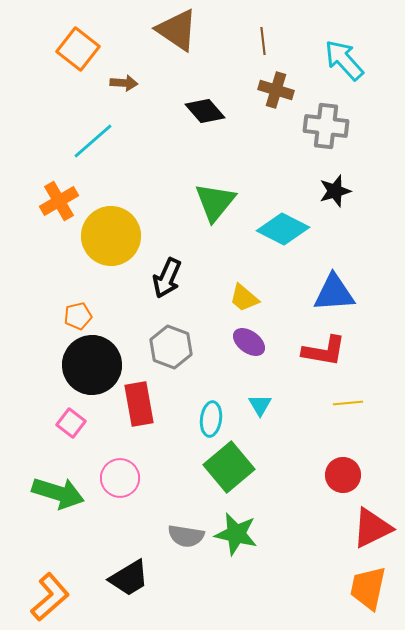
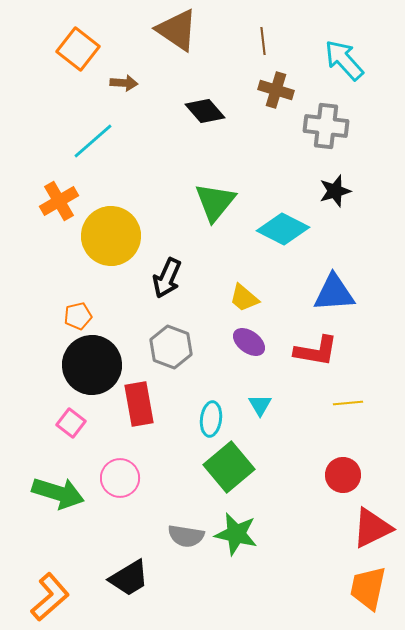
red L-shape: moved 8 px left
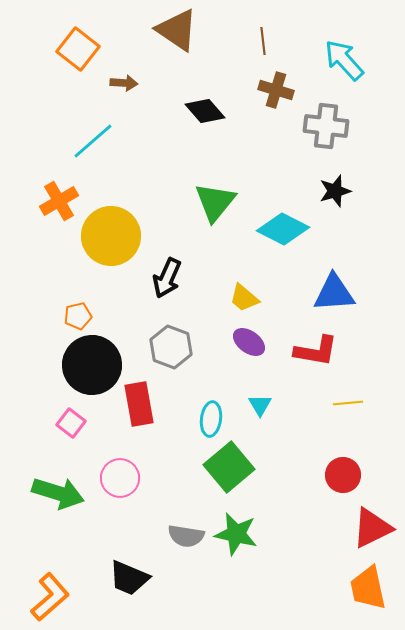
black trapezoid: rotated 54 degrees clockwise
orange trapezoid: rotated 24 degrees counterclockwise
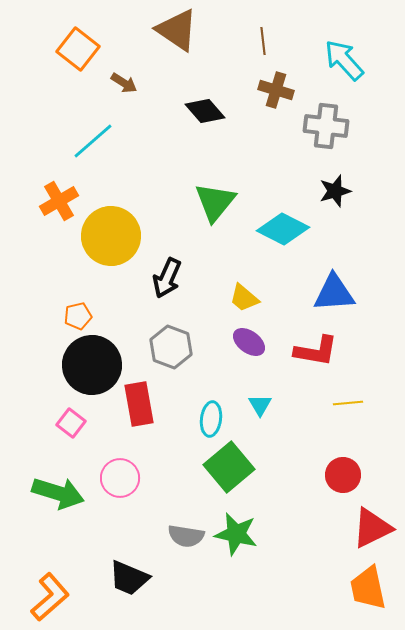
brown arrow: rotated 28 degrees clockwise
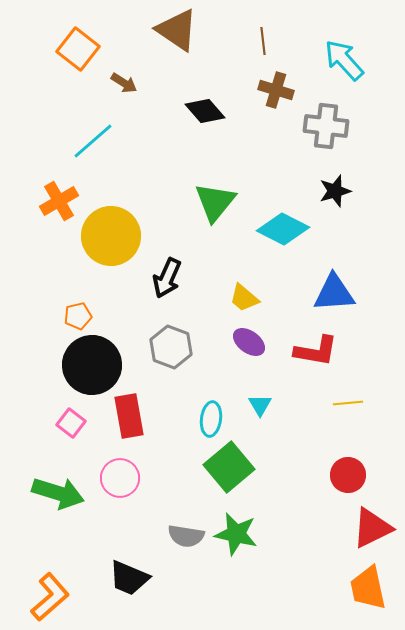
red rectangle: moved 10 px left, 12 px down
red circle: moved 5 px right
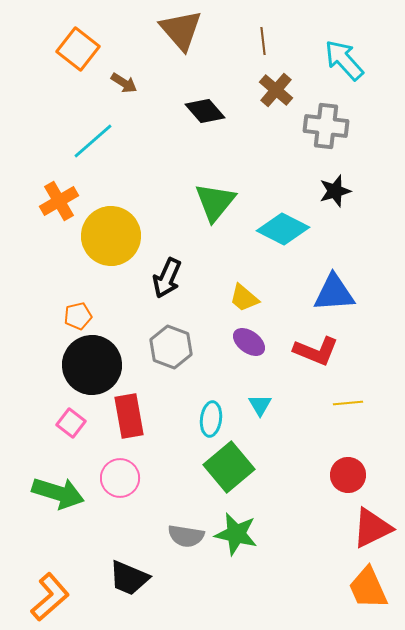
brown triangle: moved 4 px right; rotated 15 degrees clockwise
brown cross: rotated 24 degrees clockwise
red L-shape: rotated 12 degrees clockwise
orange trapezoid: rotated 12 degrees counterclockwise
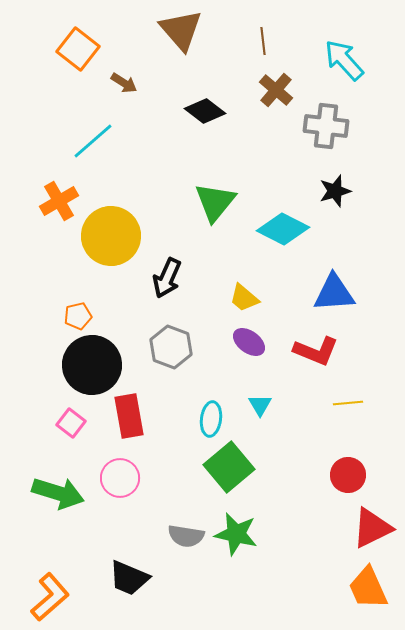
black diamond: rotated 12 degrees counterclockwise
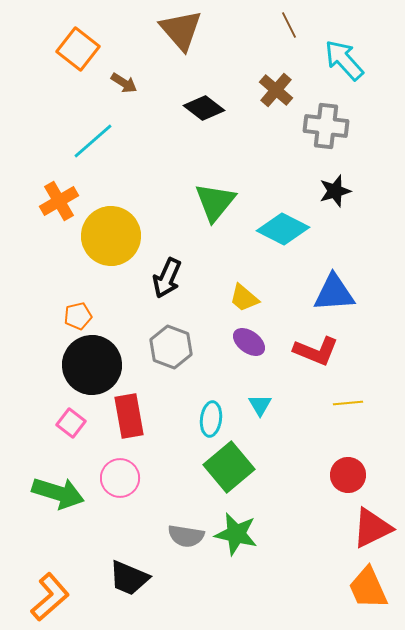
brown line: moved 26 px right, 16 px up; rotated 20 degrees counterclockwise
black diamond: moved 1 px left, 3 px up
